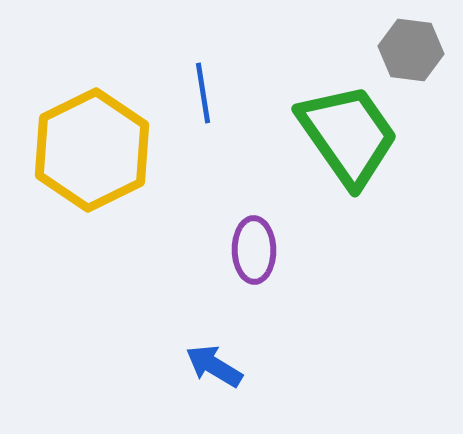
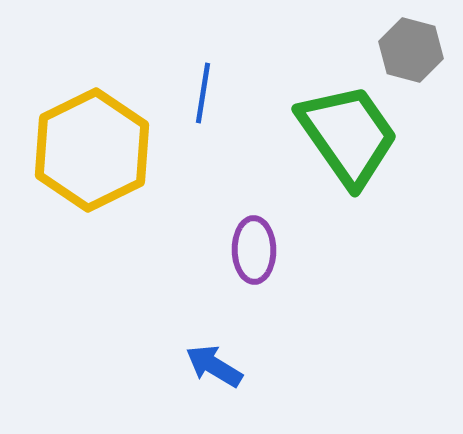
gray hexagon: rotated 8 degrees clockwise
blue line: rotated 18 degrees clockwise
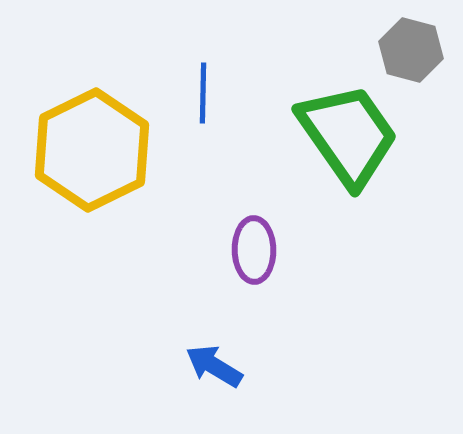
blue line: rotated 8 degrees counterclockwise
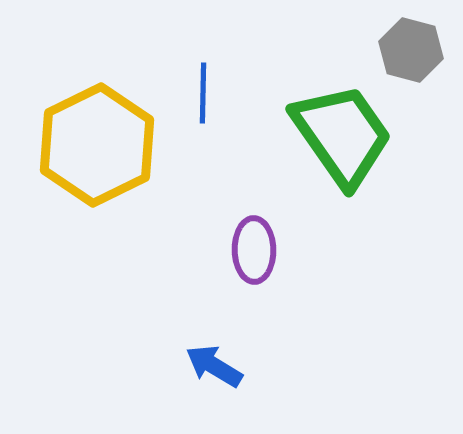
green trapezoid: moved 6 px left
yellow hexagon: moved 5 px right, 5 px up
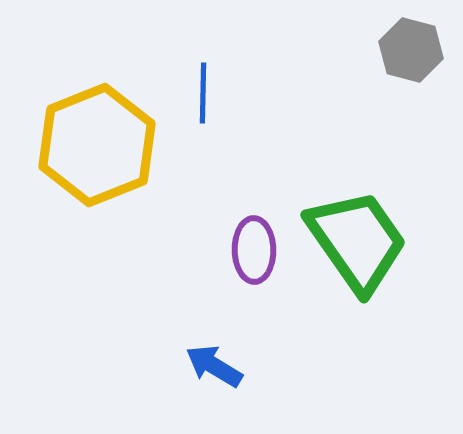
green trapezoid: moved 15 px right, 106 px down
yellow hexagon: rotated 4 degrees clockwise
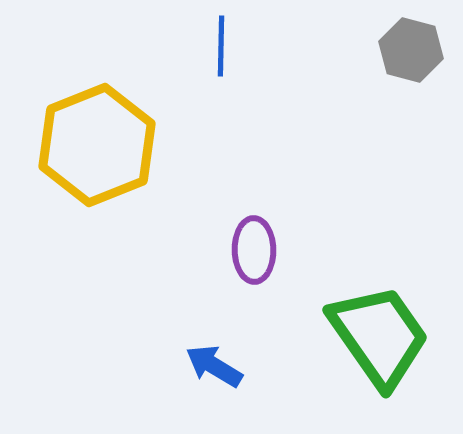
blue line: moved 18 px right, 47 px up
green trapezoid: moved 22 px right, 95 px down
